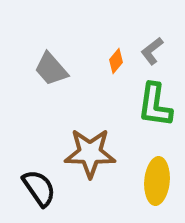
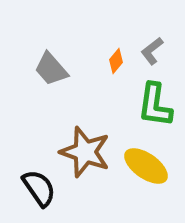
brown star: moved 5 px left, 1 px up; rotated 18 degrees clockwise
yellow ellipse: moved 11 px left, 15 px up; rotated 60 degrees counterclockwise
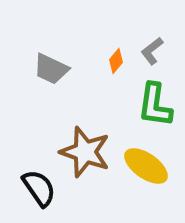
gray trapezoid: rotated 24 degrees counterclockwise
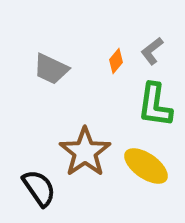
brown star: rotated 18 degrees clockwise
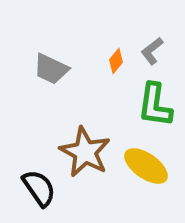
brown star: rotated 9 degrees counterclockwise
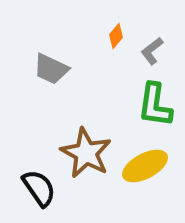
orange diamond: moved 25 px up
brown star: moved 1 px right, 1 px down
yellow ellipse: moved 1 px left; rotated 63 degrees counterclockwise
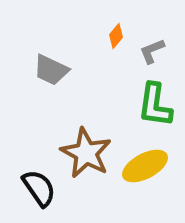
gray L-shape: rotated 16 degrees clockwise
gray trapezoid: moved 1 px down
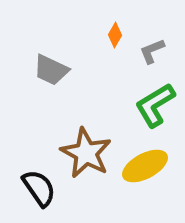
orange diamond: moved 1 px left, 1 px up; rotated 10 degrees counterclockwise
green L-shape: rotated 51 degrees clockwise
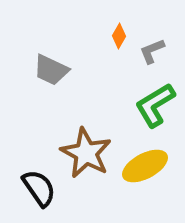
orange diamond: moved 4 px right, 1 px down
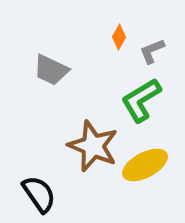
orange diamond: moved 1 px down
green L-shape: moved 14 px left, 5 px up
brown star: moved 7 px right, 7 px up; rotated 6 degrees counterclockwise
yellow ellipse: moved 1 px up
black semicircle: moved 6 px down
